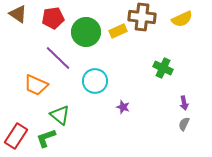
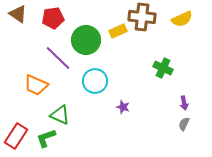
green circle: moved 8 px down
green triangle: rotated 15 degrees counterclockwise
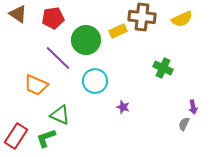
purple arrow: moved 9 px right, 4 px down
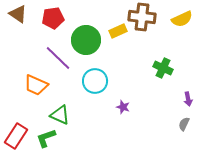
purple arrow: moved 5 px left, 8 px up
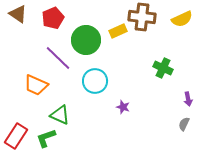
red pentagon: rotated 15 degrees counterclockwise
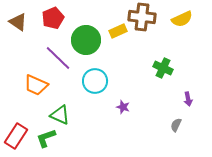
brown triangle: moved 8 px down
gray semicircle: moved 8 px left, 1 px down
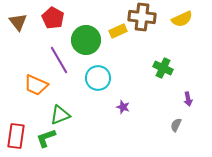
red pentagon: rotated 20 degrees counterclockwise
brown triangle: rotated 18 degrees clockwise
purple line: moved 1 px right, 2 px down; rotated 16 degrees clockwise
cyan circle: moved 3 px right, 3 px up
green triangle: rotated 45 degrees counterclockwise
red rectangle: rotated 25 degrees counterclockwise
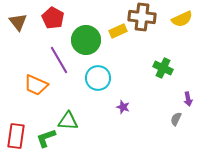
green triangle: moved 8 px right, 6 px down; rotated 25 degrees clockwise
gray semicircle: moved 6 px up
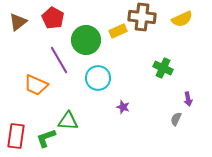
brown triangle: rotated 30 degrees clockwise
